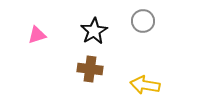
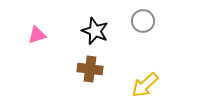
black star: moved 1 px right; rotated 20 degrees counterclockwise
yellow arrow: rotated 52 degrees counterclockwise
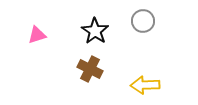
black star: rotated 12 degrees clockwise
brown cross: rotated 20 degrees clockwise
yellow arrow: rotated 40 degrees clockwise
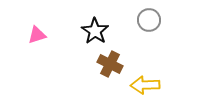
gray circle: moved 6 px right, 1 px up
brown cross: moved 20 px right, 5 px up
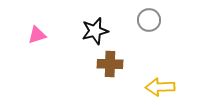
black star: rotated 24 degrees clockwise
brown cross: rotated 25 degrees counterclockwise
yellow arrow: moved 15 px right, 2 px down
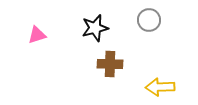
black star: moved 3 px up
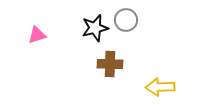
gray circle: moved 23 px left
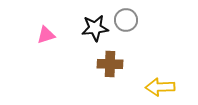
black star: rotated 8 degrees clockwise
pink triangle: moved 9 px right
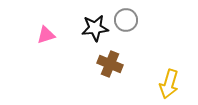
brown cross: rotated 20 degrees clockwise
yellow arrow: moved 9 px right, 3 px up; rotated 72 degrees counterclockwise
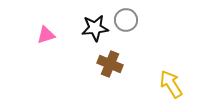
yellow arrow: moved 2 px right; rotated 132 degrees clockwise
